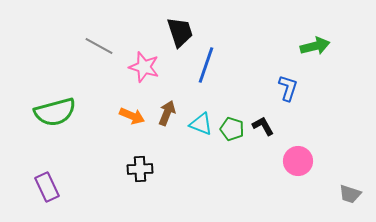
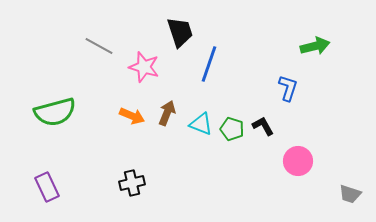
blue line: moved 3 px right, 1 px up
black cross: moved 8 px left, 14 px down; rotated 10 degrees counterclockwise
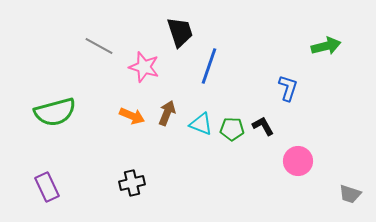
green arrow: moved 11 px right
blue line: moved 2 px down
green pentagon: rotated 15 degrees counterclockwise
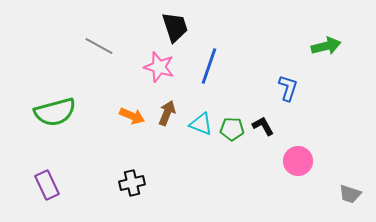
black trapezoid: moved 5 px left, 5 px up
pink star: moved 15 px right
purple rectangle: moved 2 px up
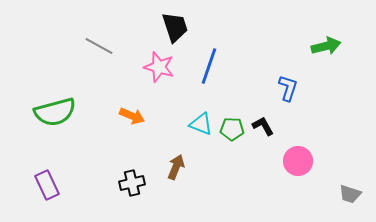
brown arrow: moved 9 px right, 54 px down
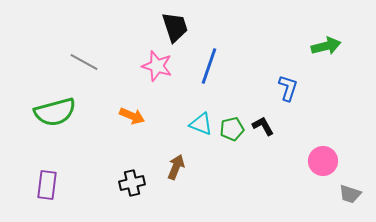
gray line: moved 15 px left, 16 px down
pink star: moved 2 px left, 1 px up
green pentagon: rotated 15 degrees counterclockwise
pink circle: moved 25 px right
purple rectangle: rotated 32 degrees clockwise
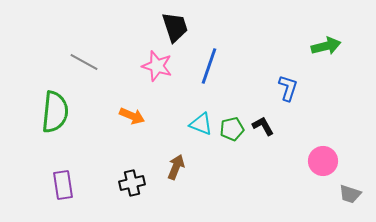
green semicircle: rotated 69 degrees counterclockwise
purple rectangle: moved 16 px right; rotated 16 degrees counterclockwise
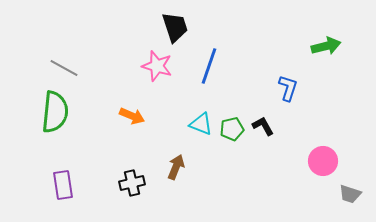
gray line: moved 20 px left, 6 px down
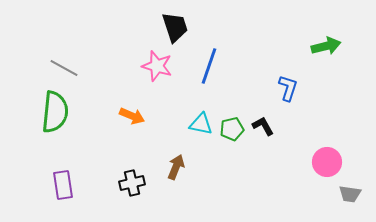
cyan triangle: rotated 10 degrees counterclockwise
pink circle: moved 4 px right, 1 px down
gray trapezoid: rotated 10 degrees counterclockwise
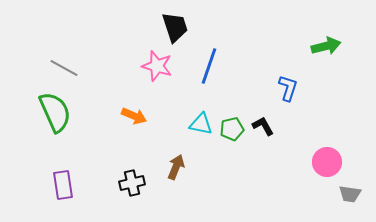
green semicircle: rotated 30 degrees counterclockwise
orange arrow: moved 2 px right
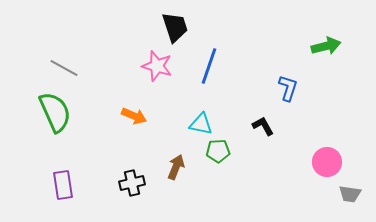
green pentagon: moved 14 px left, 22 px down; rotated 10 degrees clockwise
